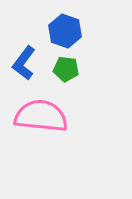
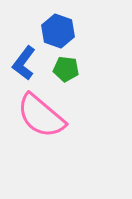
blue hexagon: moved 7 px left
pink semicircle: rotated 146 degrees counterclockwise
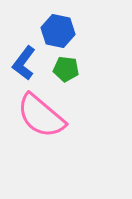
blue hexagon: rotated 8 degrees counterclockwise
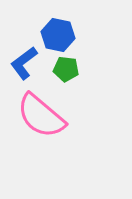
blue hexagon: moved 4 px down
blue L-shape: rotated 16 degrees clockwise
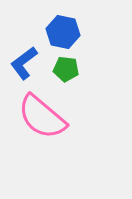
blue hexagon: moved 5 px right, 3 px up
pink semicircle: moved 1 px right, 1 px down
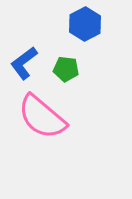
blue hexagon: moved 22 px right, 8 px up; rotated 20 degrees clockwise
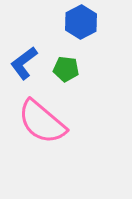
blue hexagon: moved 4 px left, 2 px up
pink semicircle: moved 5 px down
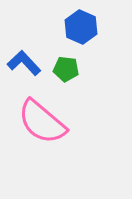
blue hexagon: moved 5 px down; rotated 8 degrees counterclockwise
blue L-shape: rotated 84 degrees clockwise
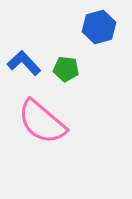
blue hexagon: moved 18 px right; rotated 20 degrees clockwise
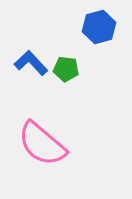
blue L-shape: moved 7 px right
pink semicircle: moved 22 px down
